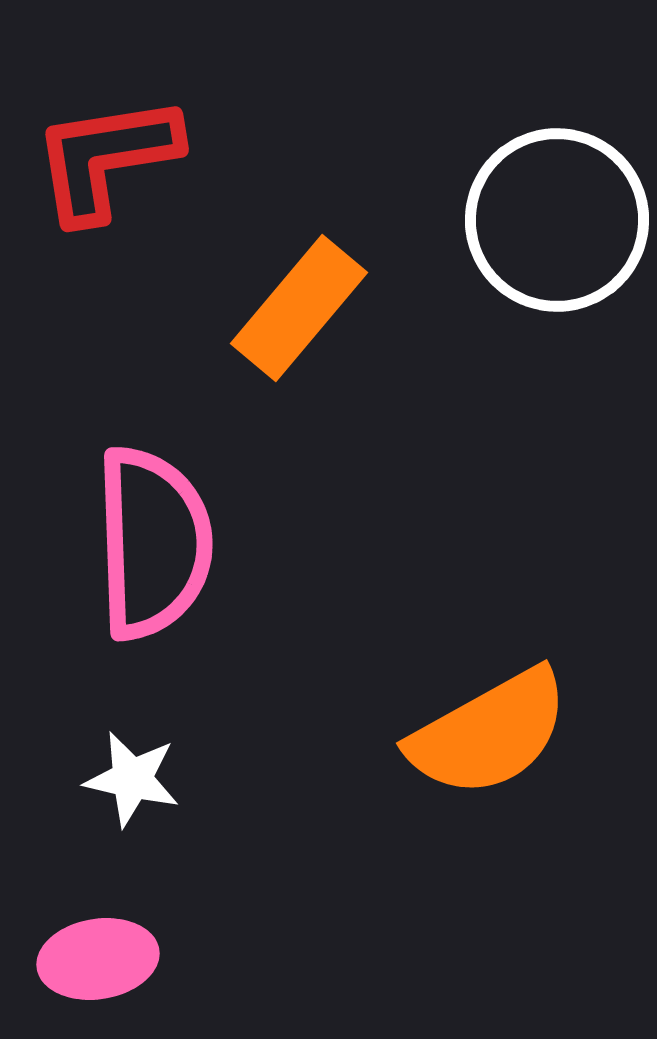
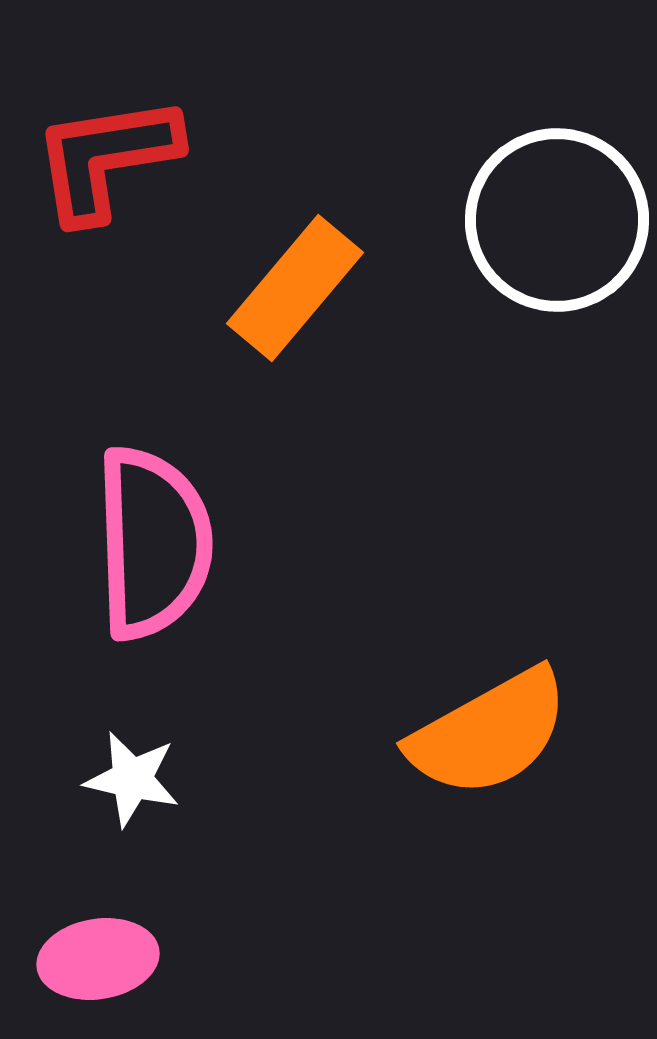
orange rectangle: moved 4 px left, 20 px up
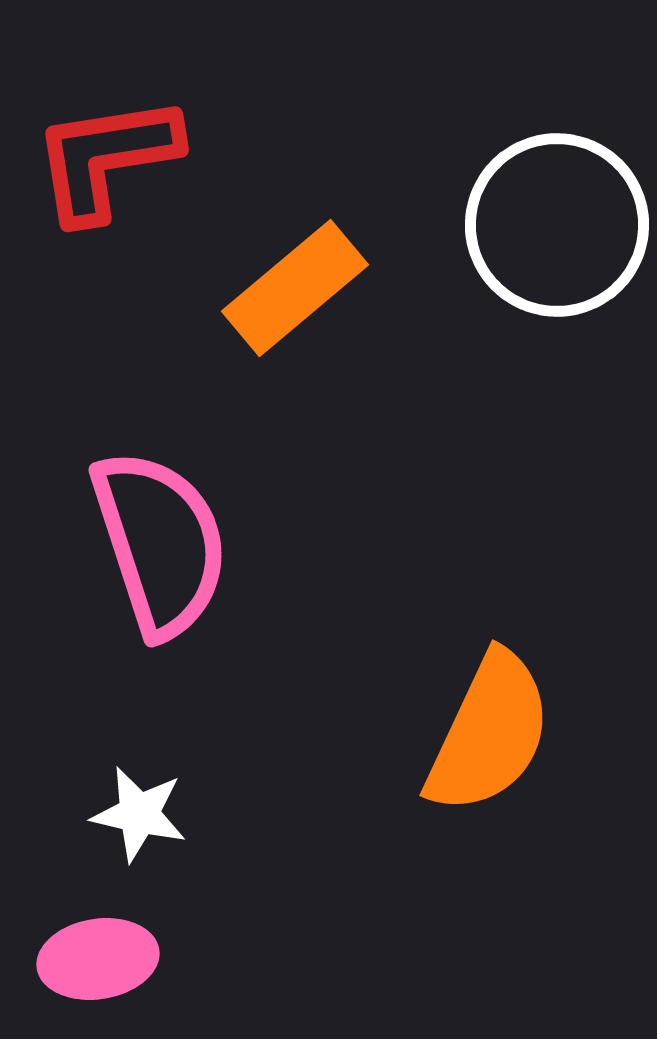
white circle: moved 5 px down
orange rectangle: rotated 10 degrees clockwise
pink semicircle: moved 7 px right; rotated 16 degrees counterclockwise
orange semicircle: rotated 36 degrees counterclockwise
white star: moved 7 px right, 35 px down
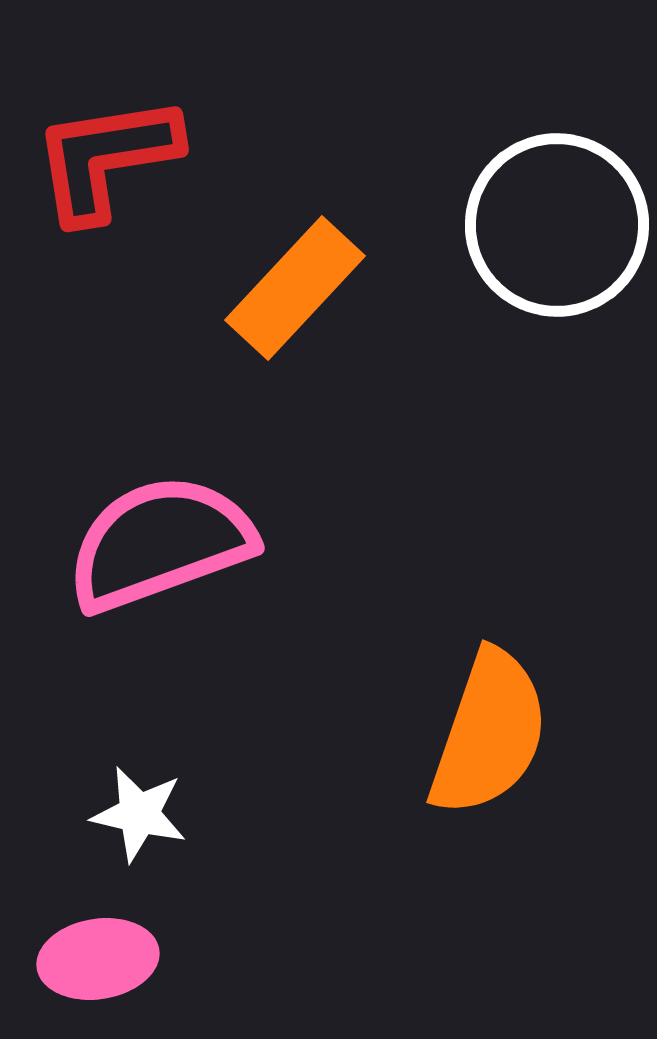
orange rectangle: rotated 7 degrees counterclockwise
pink semicircle: rotated 92 degrees counterclockwise
orange semicircle: rotated 6 degrees counterclockwise
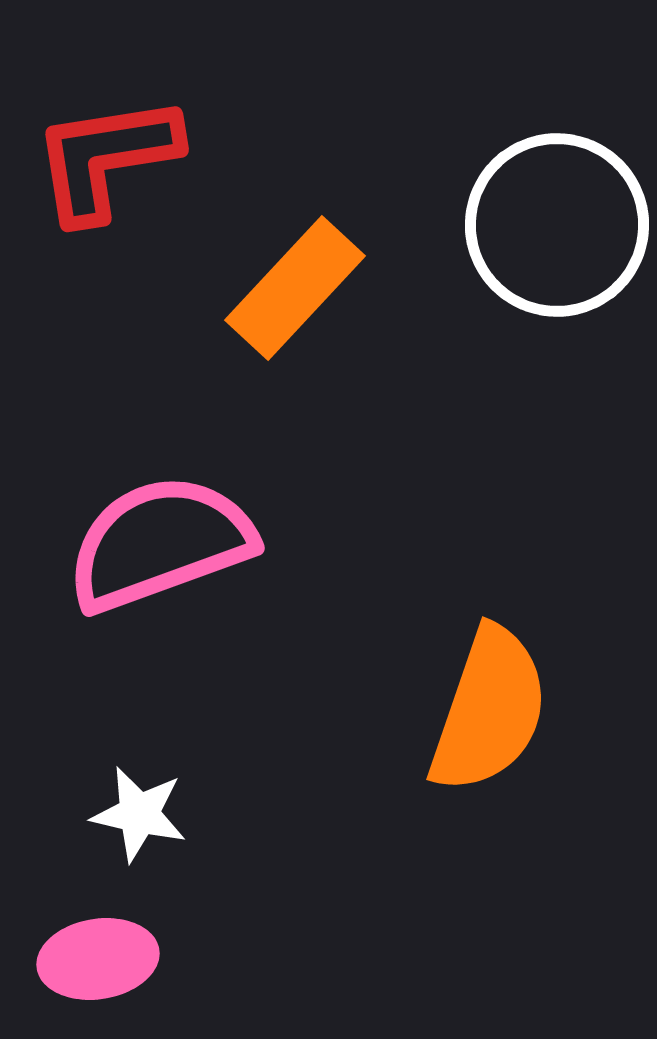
orange semicircle: moved 23 px up
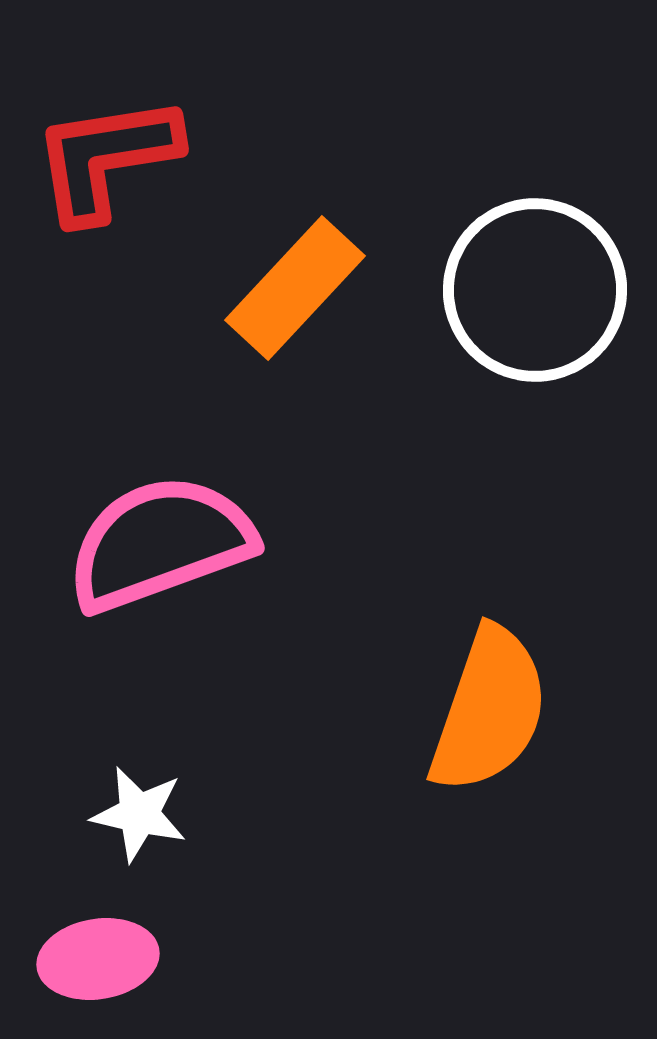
white circle: moved 22 px left, 65 px down
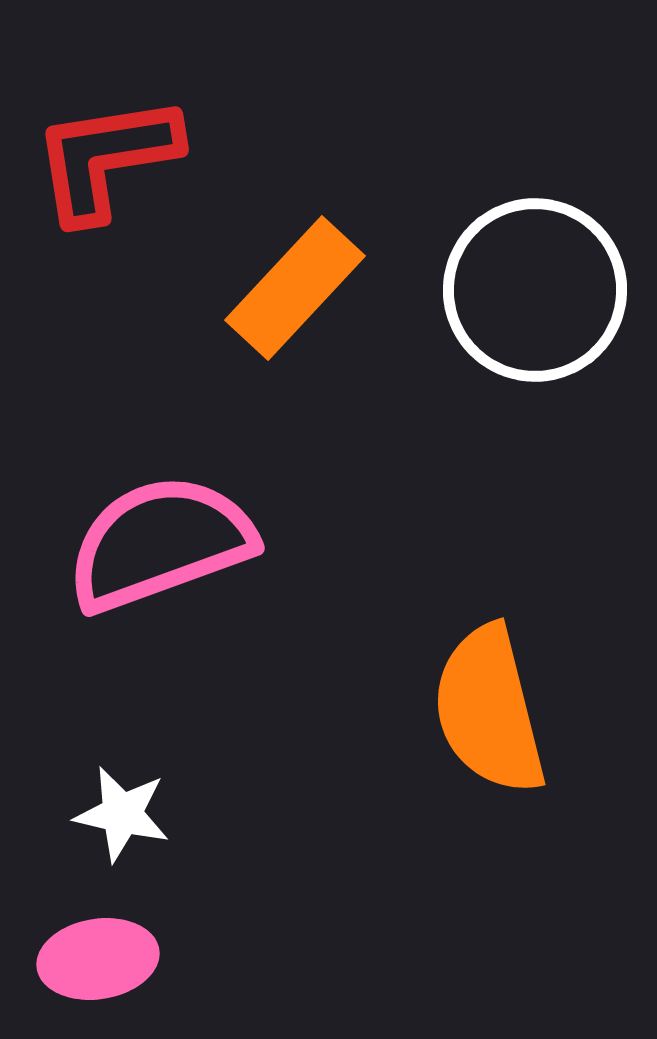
orange semicircle: rotated 147 degrees clockwise
white star: moved 17 px left
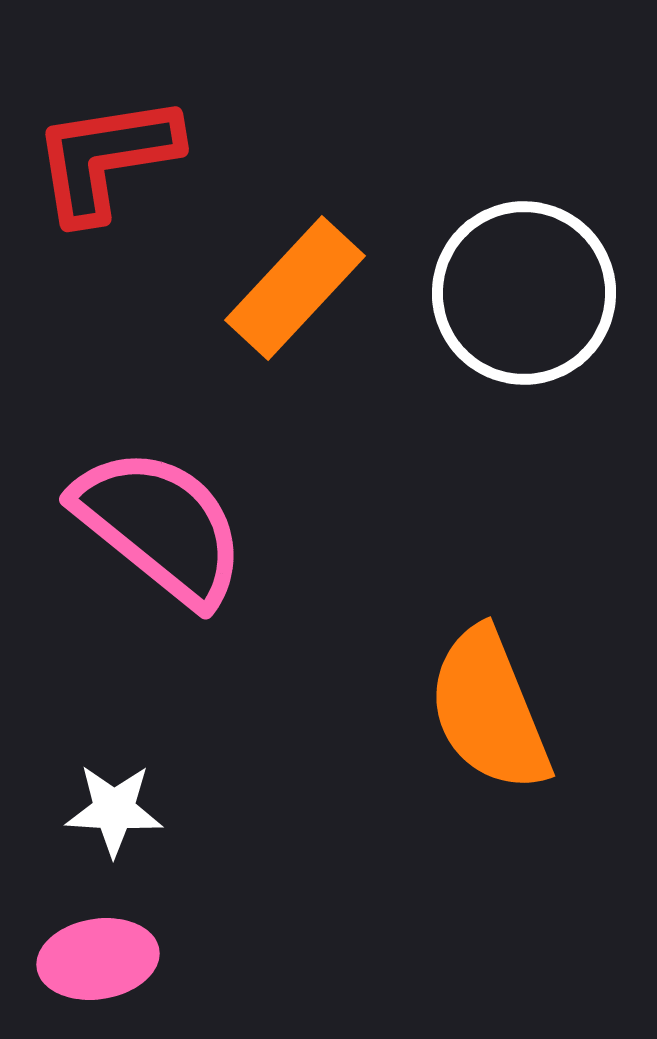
white circle: moved 11 px left, 3 px down
pink semicircle: moved 17 px up; rotated 59 degrees clockwise
orange semicircle: rotated 8 degrees counterclockwise
white star: moved 8 px left, 4 px up; rotated 10 degrees counterclockwise
